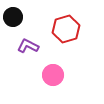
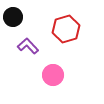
purple L-shape: rotated 20 degrees clockwise
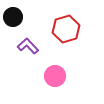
pink circle: moved 2 px right, 1 px down
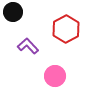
black circle: moved 5 px up
red hexagon: rotated 12 degrees counterclockwise
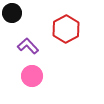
black circle: moved 1 px left, 1 px down
pink circle: moved 23 px left
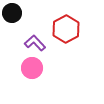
purple L-shape: moved 7 px right, 3 px up
pink circle: moved 8 px up
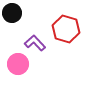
red hexagon: rotated 16 degrees counterclockwise
pink circle: moved 14 px left, 4 px up
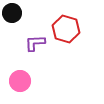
purple L-shape: rotated 50 degrees counterclockwise
pink circle: moved 2 px right, 17 px down
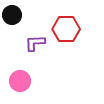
black circle: moved 2 px down
red hexagon: rotated 16 degrees counterclockwise
